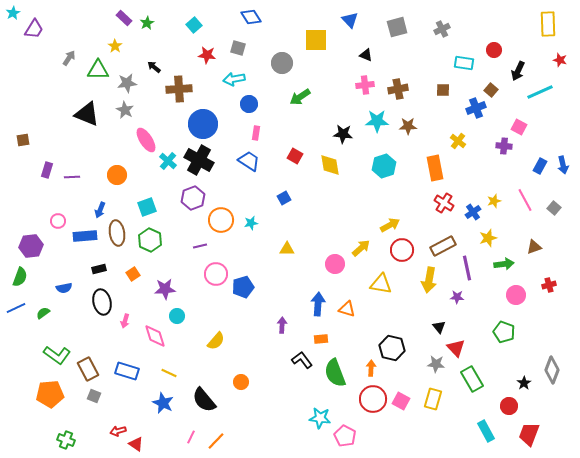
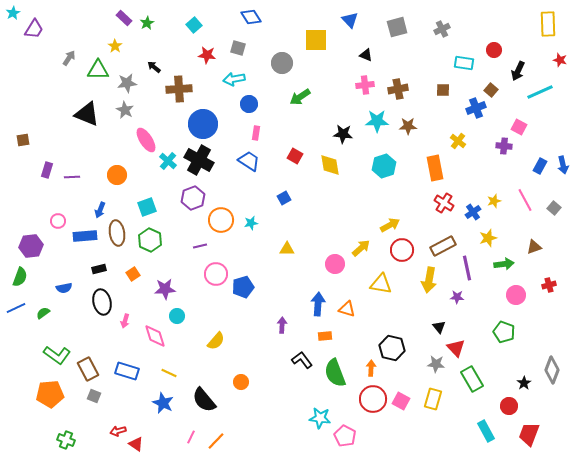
orange rectangle at (321, 339): moved 4 px right, 3 px up
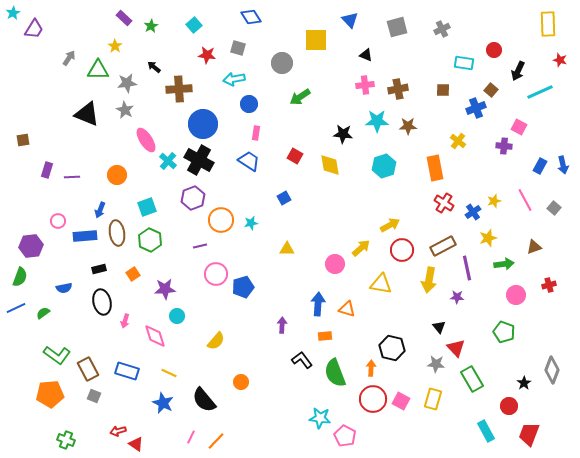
green star at (147, 23): moved 4 px right, 3 px down
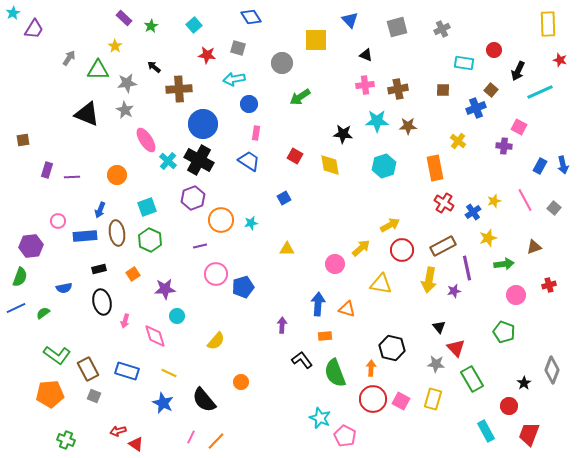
purple star at (457, 297): moved 3 px left, 6 px up; rotated 16 degrees counterclockwise
cyan star at (320, 418): rotated 15 degrees clockwise
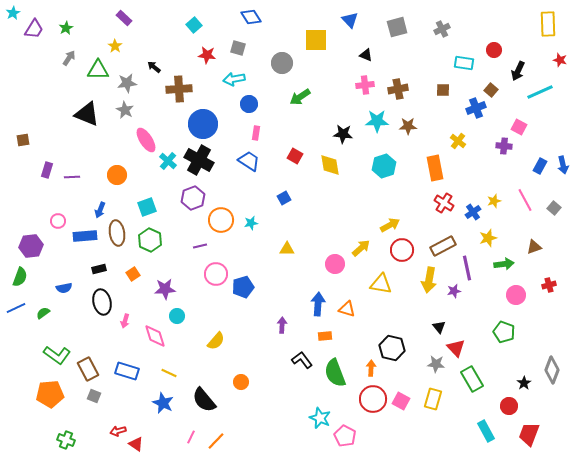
green star at (151, 26): moved 85 px left, 2 px down
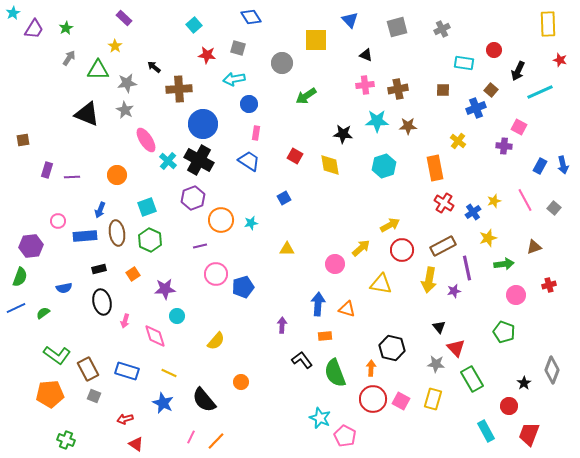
green arrow at (300, 97): moved 6 px right, 1 px up
red arrow at (118, 431): moved 7 px right, 12 px up
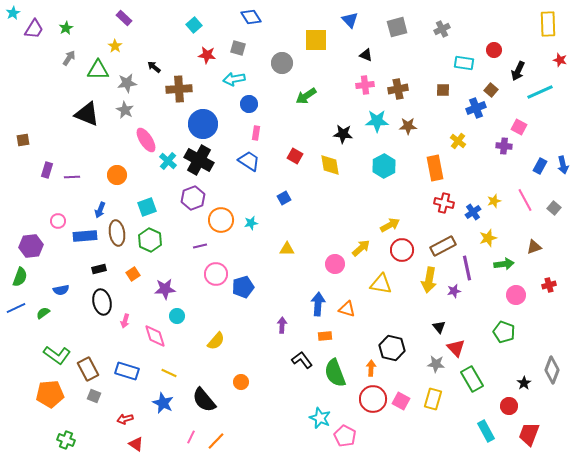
cyan hexagon at (384, 166): rotated 10 degrees counterclockwise
red cross at (444, 203): rotated 18 degrees counterclockwise
blue semicircle at (64, 288): moved 3 px left, 2 px down
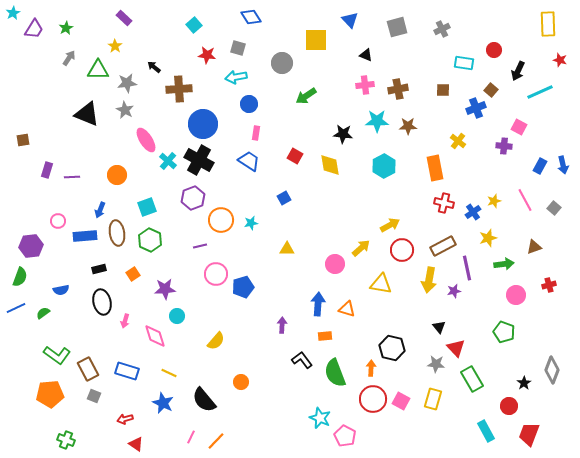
cyan arrow at (234, 79): moved 2 px right, 2 px up
